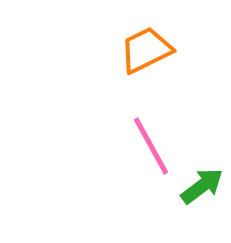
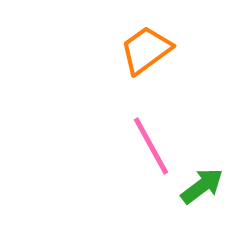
orange trapezoid: rotated 10 degrees counterclockwise
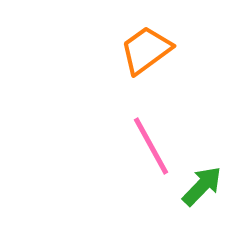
green arrow: rotated 9 degrees counterclockwise
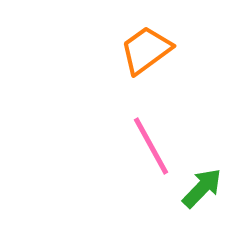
green arrow: moved 2 px down
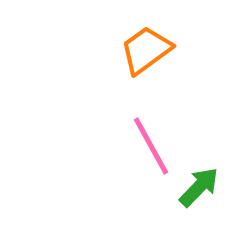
green arrow: moved 3 px left, 1 px up
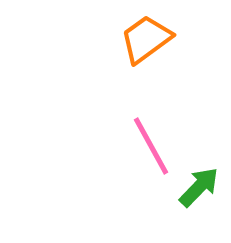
orange trapezoid: moved 11 px up
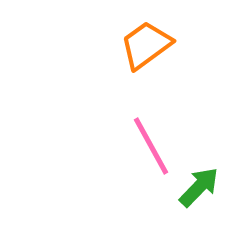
orange trapezoid: moved 6 px down
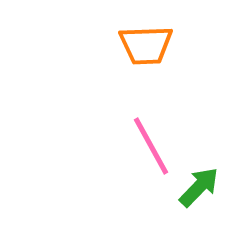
orange trapezoid: rotated 146 degrees counterclockwise
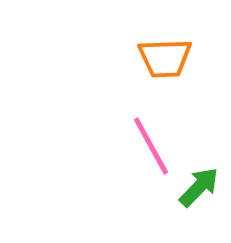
orange trapezoid: moved 19 px right, 13 px down
